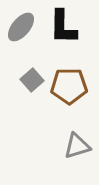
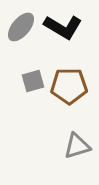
black L-shape: rotated 60 degrees counterclockwise
gray square: moved 1 px right, 1 px down; rotated 25 degrees clockwise
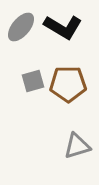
brown pentagon: moved 1 px left, 2 px up
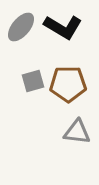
gray triangle: moved 14 px up; rotated 24 degrees clockwise
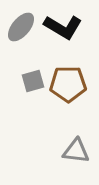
gray triangle: moved 1 px left, 19 px down
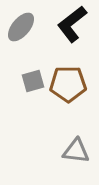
black L-shape: moved 9 px right, 3 px up; rotated 111 degrees clockwise
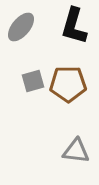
black L-shape: moved 2 px right, 2 px down; rotated 36 degrees counterclockwise
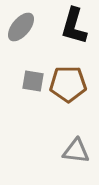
gray square: rotated 25 degrees clockwise
